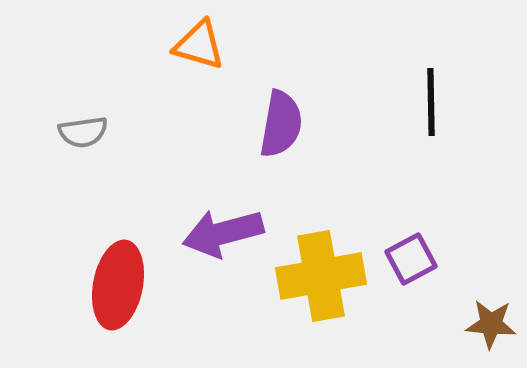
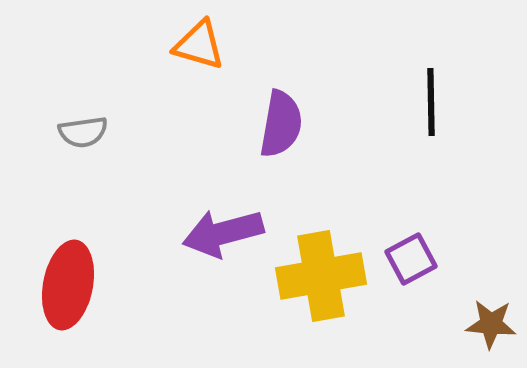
red ellipse: moved 50 px left
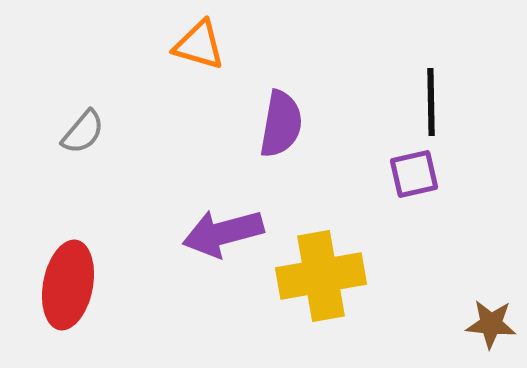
gray semicircle: rotated 42 degrees counterclockwise
purple square: moved 3 px right, 85 px up; rotated 15 degrees clockwise
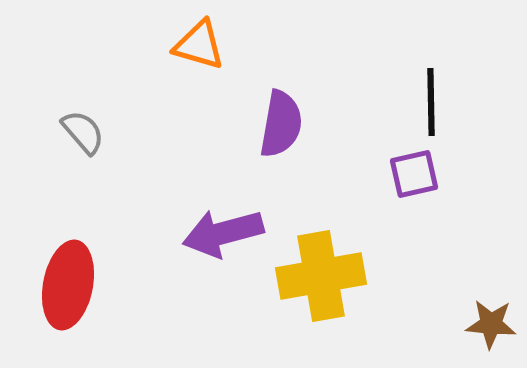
gray semicircle: rotated 81 degrees counterclockwise
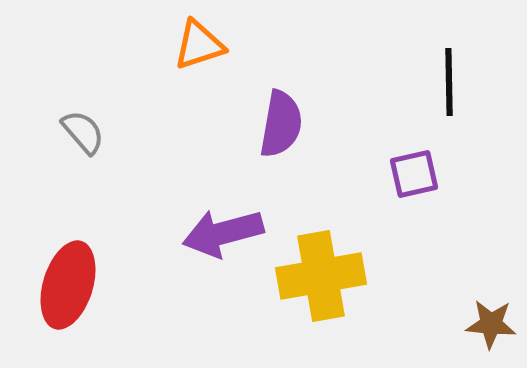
orange triangle: rotated 34 degrees counterclockwise
black line: moved 18 px right, 20 px up
red ellipse: rotated 6 degrees clockwise
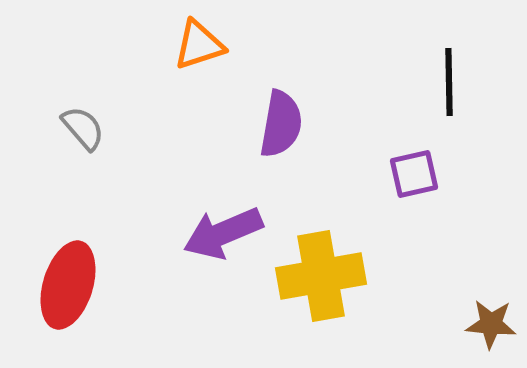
gray semicircle: moved 4 px up
purple arrow: rotated 8 degrees counterclockwise
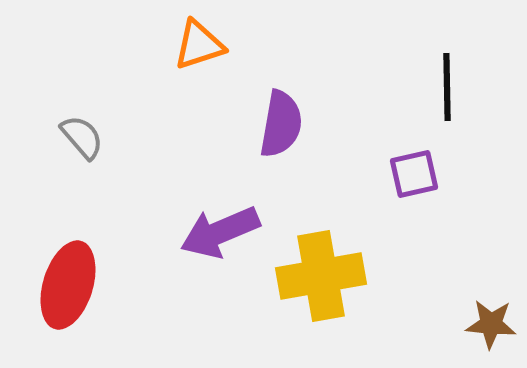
black line: moved 2 px left, 5 px down
gray semicircle: moved 1 px left, 9 px down
purple arrow: moved 3 px left, 1 px up
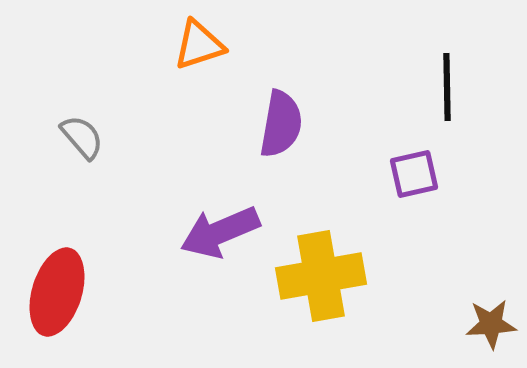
red ellipse: moved 11 px left, 7 px down
brown star: rotated 9 degrees counterclockwise
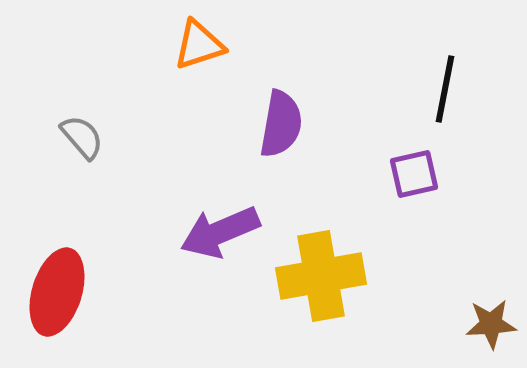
black line: moved 2 px left, 2 px down; rotated 12 degrees clockwise
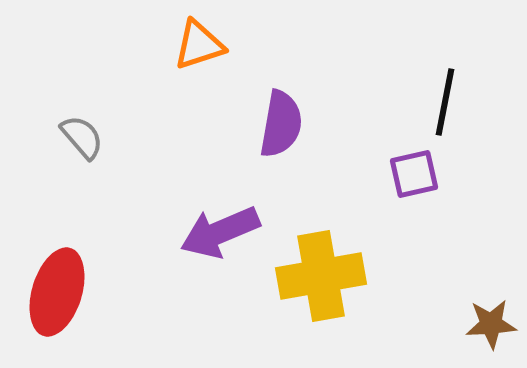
black line: moved 13 px down
